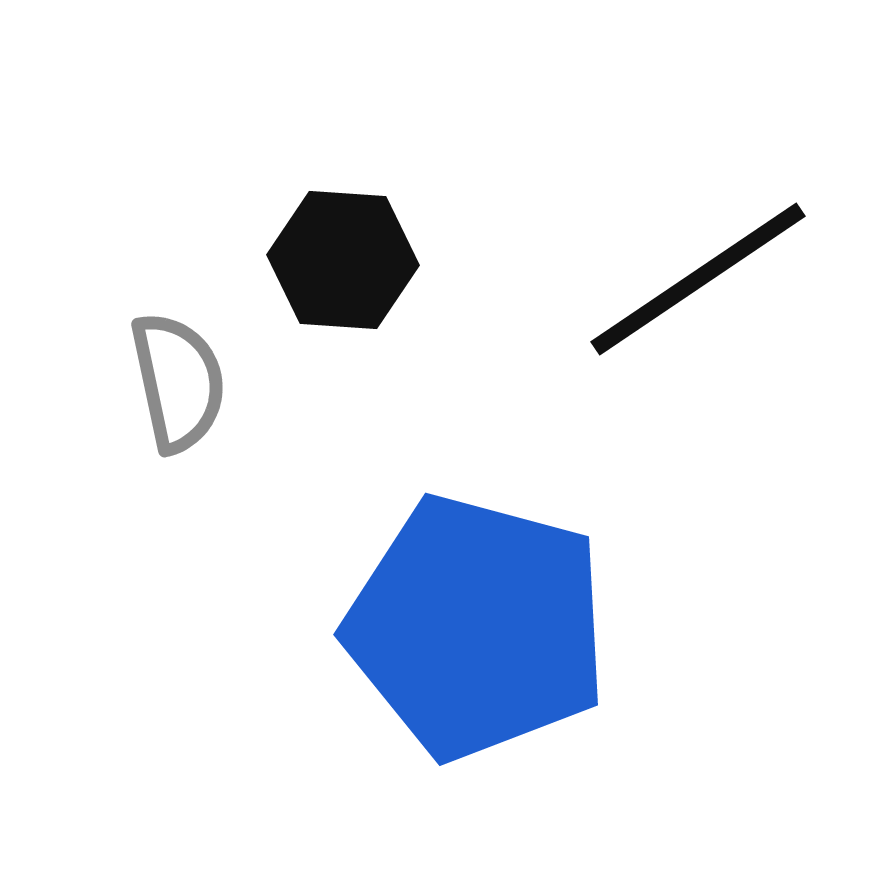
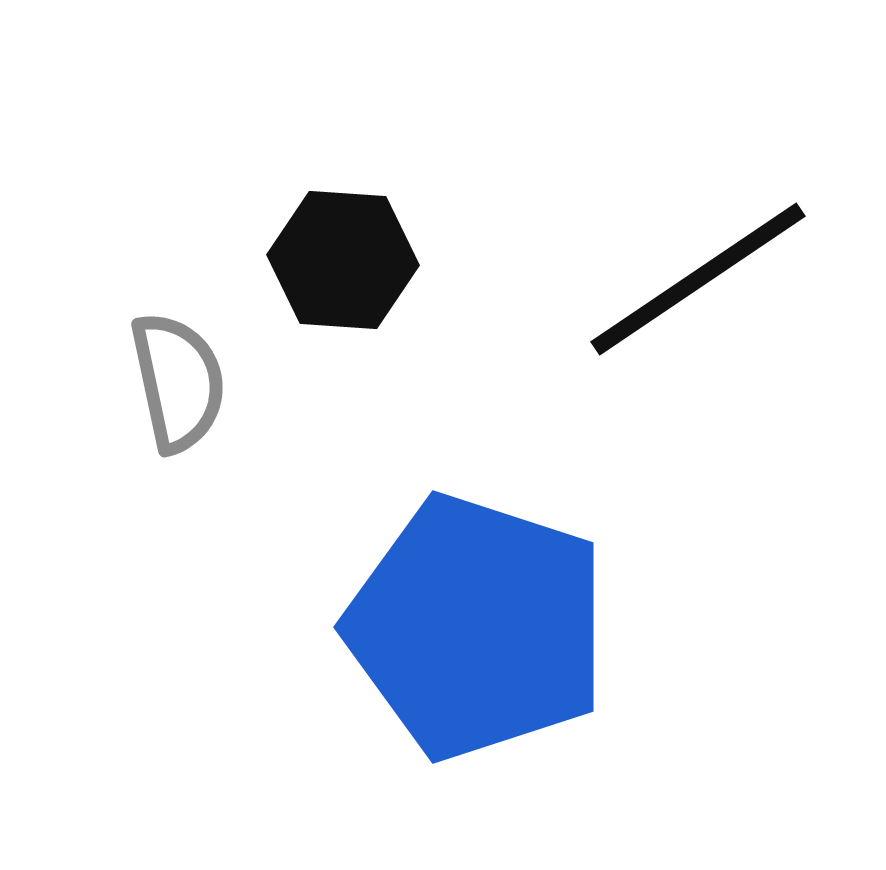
blue pentagon: rotated 3 degrees clockwise
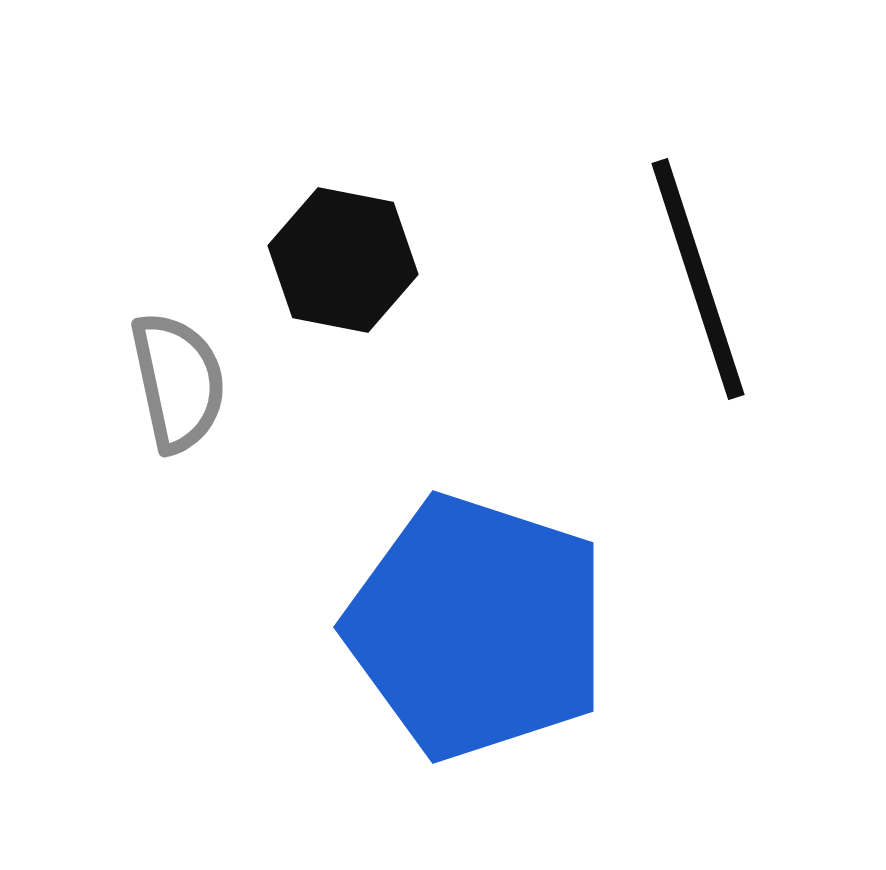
black hexagon: rotated 7 degrees clockwise
black line: rotated 74 degrees counterclockwise
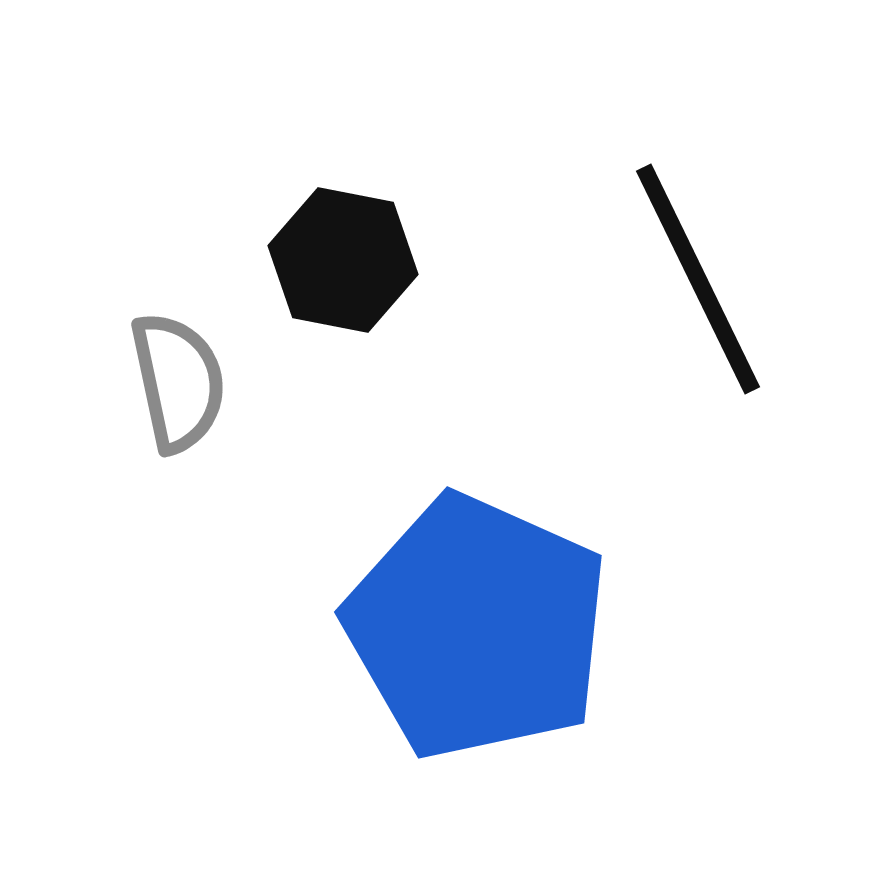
black line: rotated 8 degrees counterclockwise
blue pentagon: rotated 6 degrees clockwise
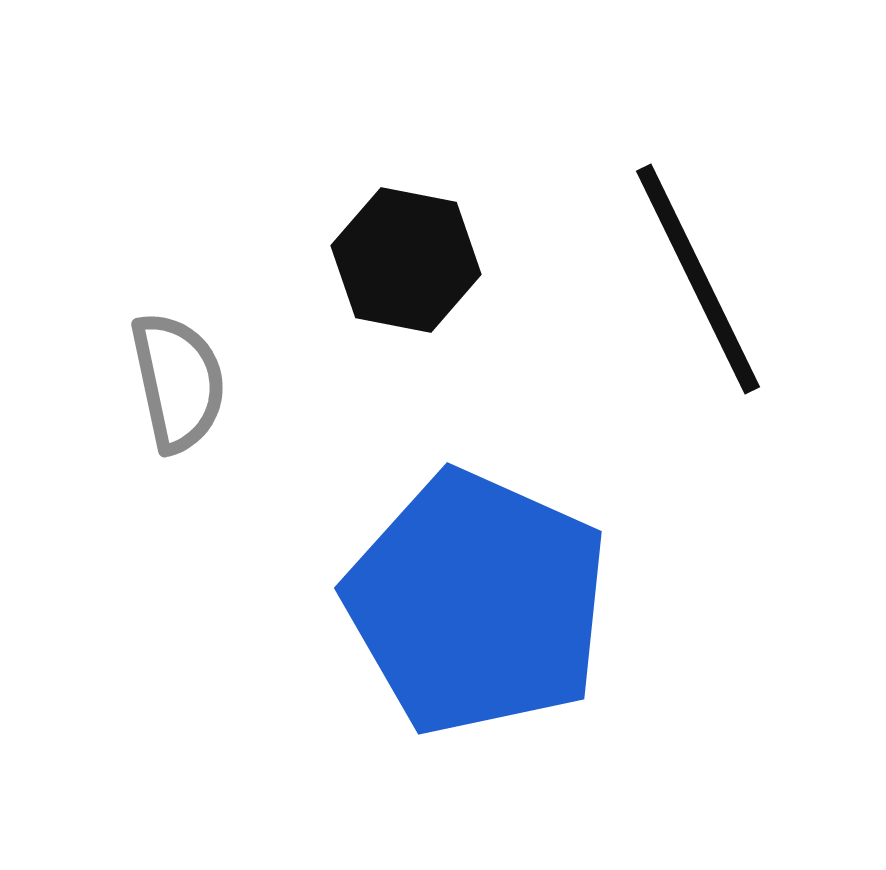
black hexagon: moved 63 px right
blue pentagon: moved 24 px up
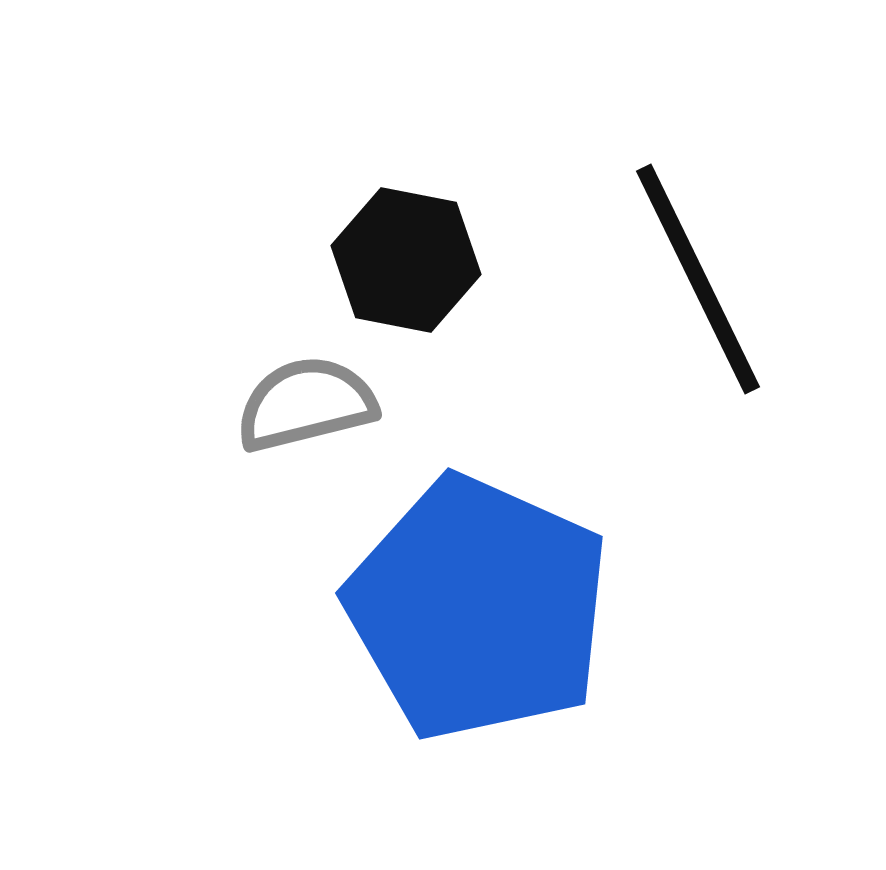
gray semicircle: moved 128 px right, 22 px down; rotated 92 degrees counterclockwise
blue pentagon: moved 1 px right, 5 px down
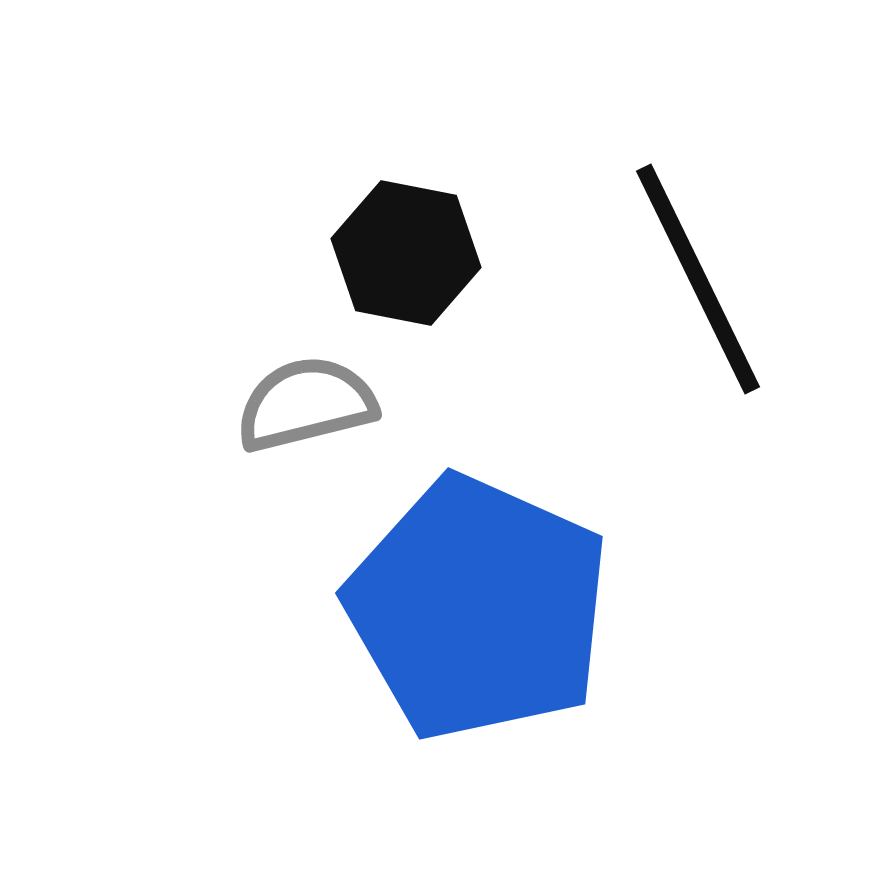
black hexagon: moved 7 px up
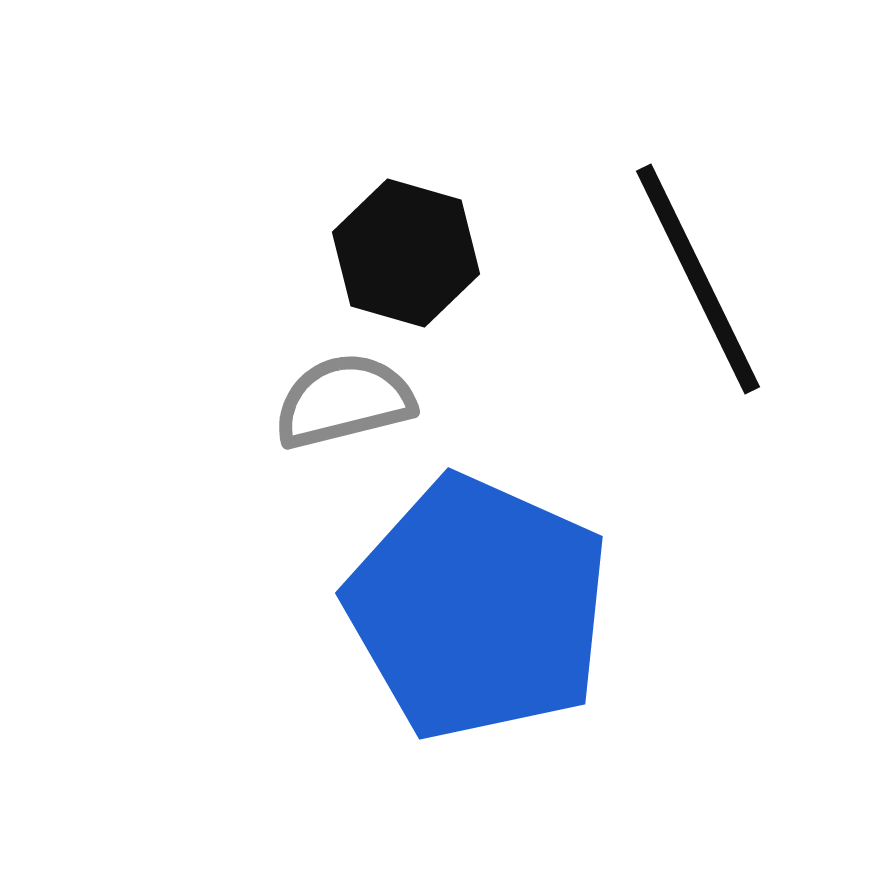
black hexagon: rotated 5 degrees clockwise
gray semicircle: moved 38 px right, 3 px up
